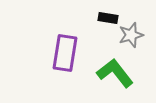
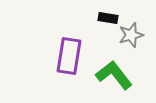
purple rectangle: moved 4 px right, 3 px down
green L-shape: moved 1 px left, 2 px down
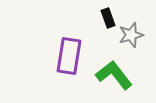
black rectangle: rotated 60 degrees clockwise
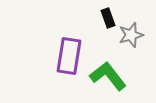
green L-shape: moved 6 px left, 1 px down
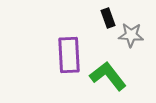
gray star: rotated 20 degrees clockwise
purple rectangle: moved 1 px up; rotated 12 degrees counterclockwise
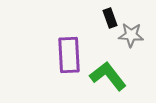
black rectangle: moved 2 px right
